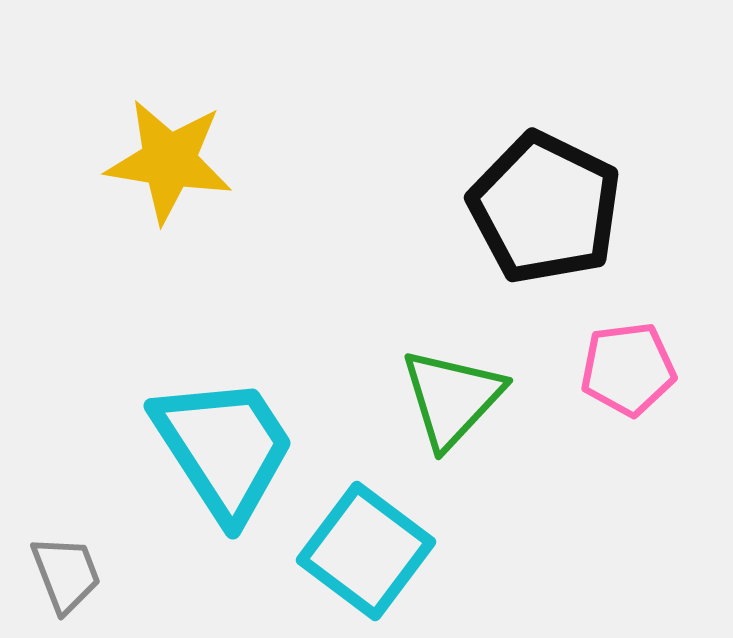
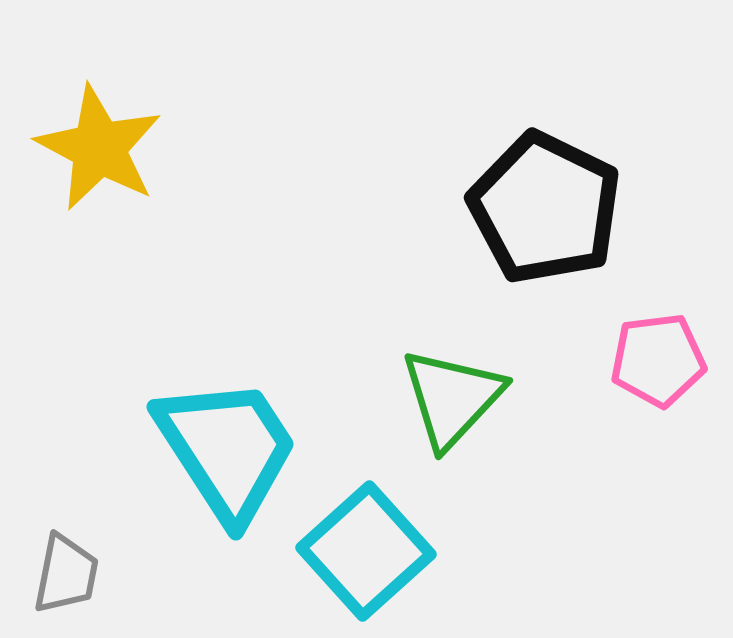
yellow star: moved 70 px left, 13 px up; rotated 19 degrees clockwise
pink pentagon: moved 30 px right, 9 px up
cyan trapezoid: moved 3 px right, 1 px down
cyan square: rotated 11 degrees clockwise
gray trapezoid: rotated 32 degrees clockwise
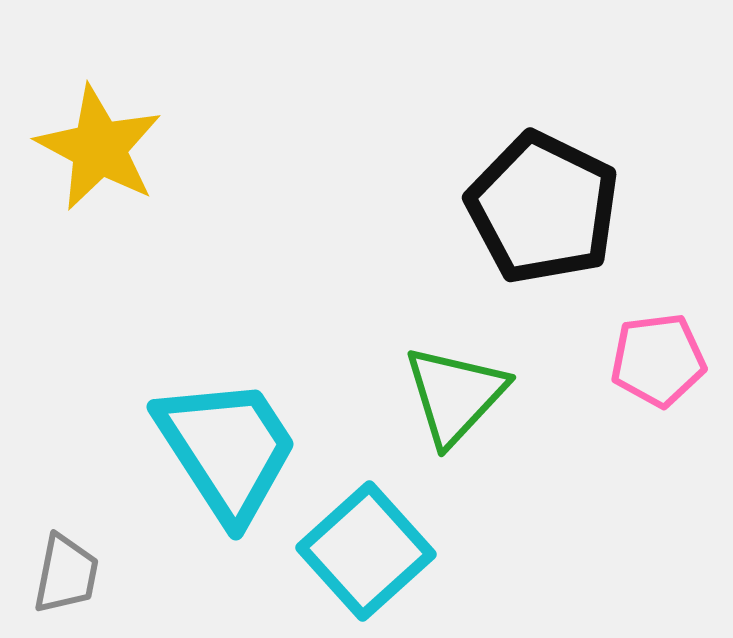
black pentagon: moved 2 px left
green triangle: moved 3 px right, 3 px up
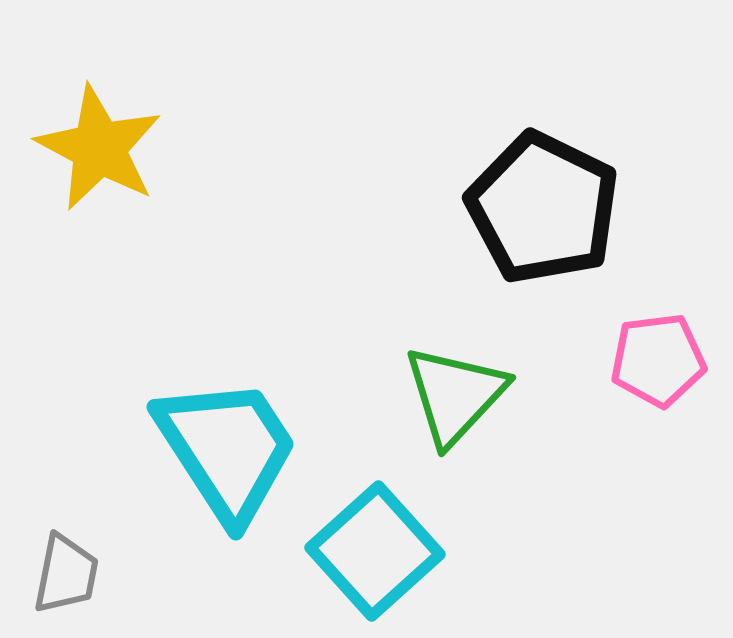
cyan square: moved 9 px right
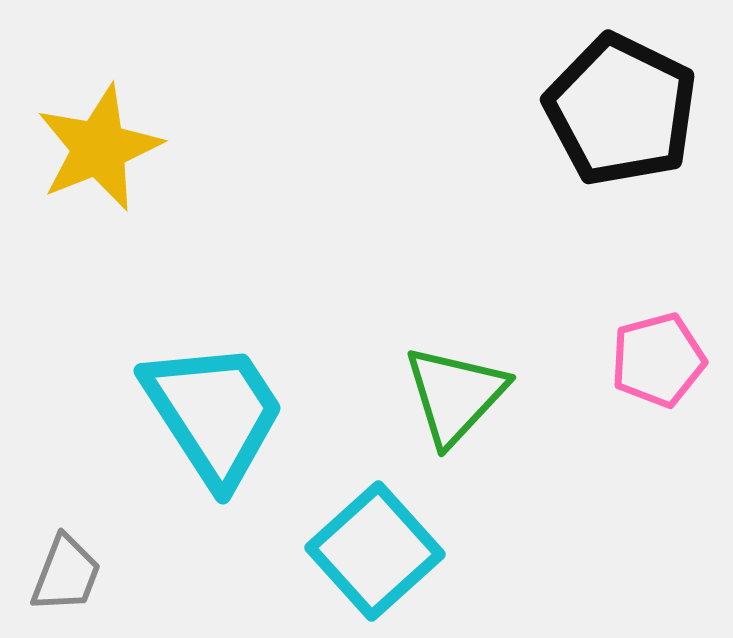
yellow star: rotated 22 degrees clockwise
black pentagon: moved 78 px right, 98 px up
pink pentagon: rotated 8 degrees counterclockwise
cyan trapezoid: moved 13 px left, 36 px up
gray trapezoid: rotated 10 degrees clockwise
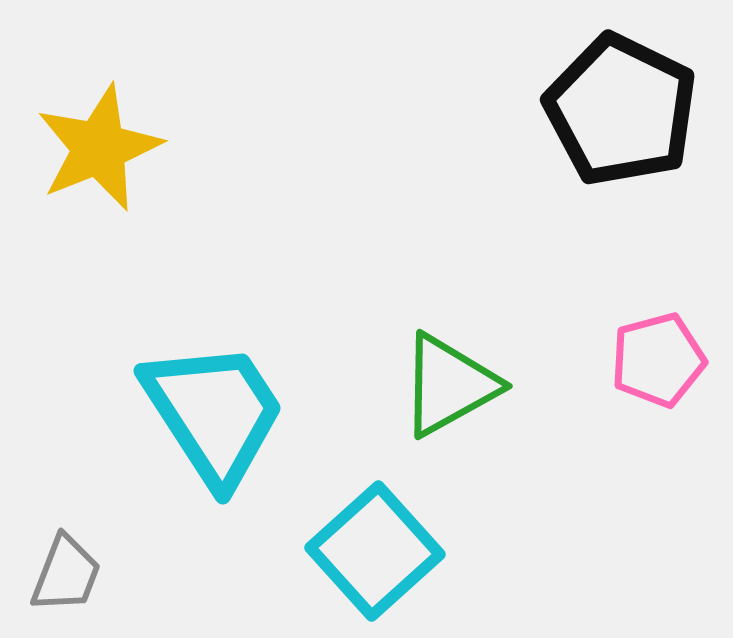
green triangle: moved 6 px left, 10 px up; rotated 18 degrees clockwise
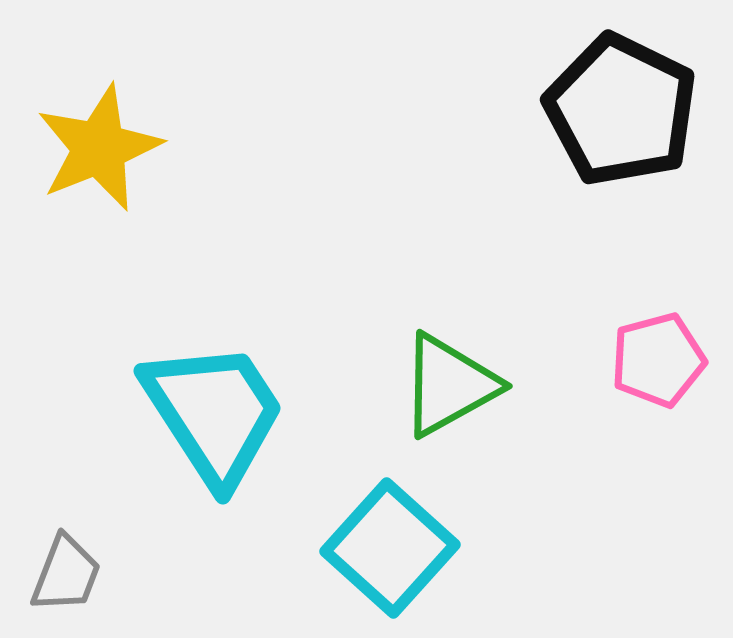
cyan square: moved 15 px right, 3 px up; rotated 6 degrees counterclockwise
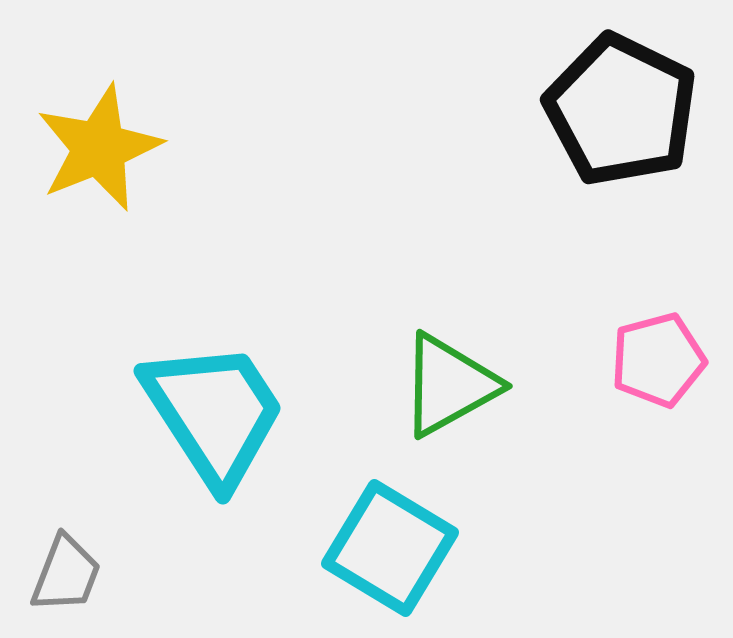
cyan square: rotated 11 degrees counterclockwise
